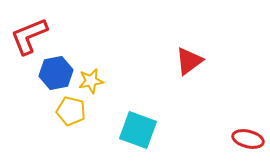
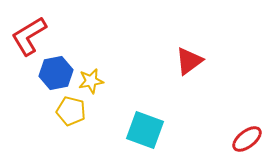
red L-shape: rotated 9 degrees counterclockwise
cyan square: moved 7 px right
red ellipse: moved 1 px left; rotated 52 degrees counterclockwise
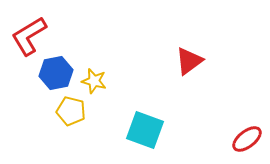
yellow star: moved 3 px right; rotated 25 degrees clockwise
